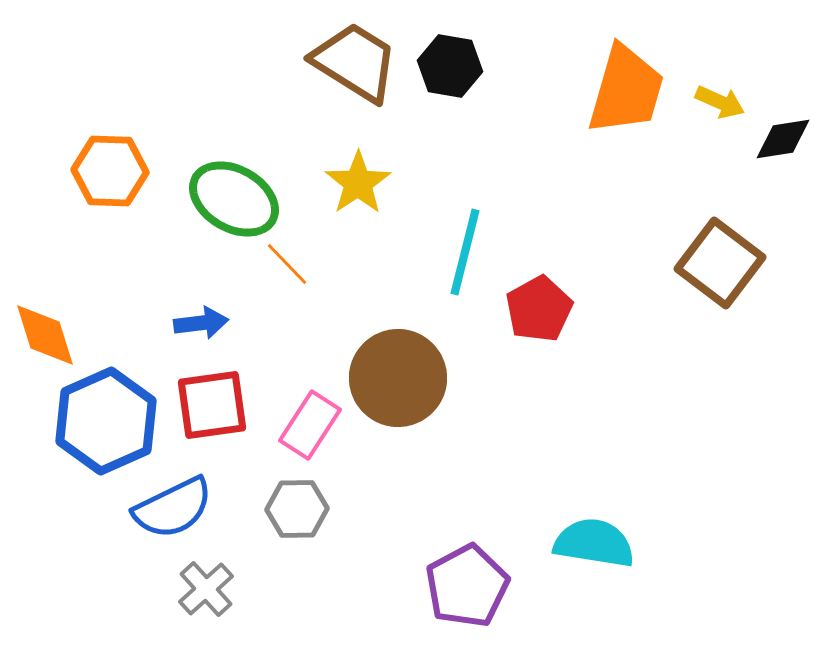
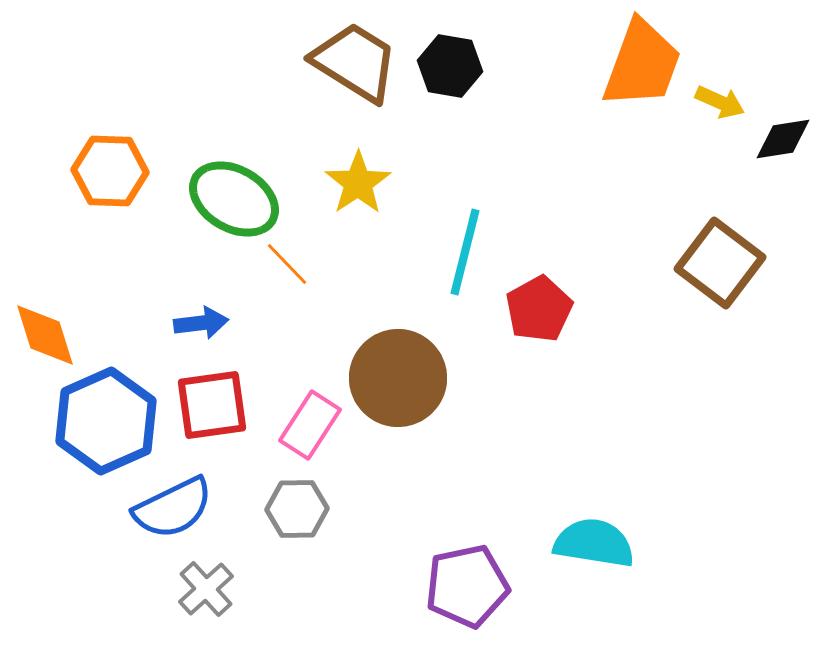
orange trapezoid: moved 16 px right, 26 px up; rotated 4 degrees clockwise
purple pentagon: rotated 16 degrees clockwise
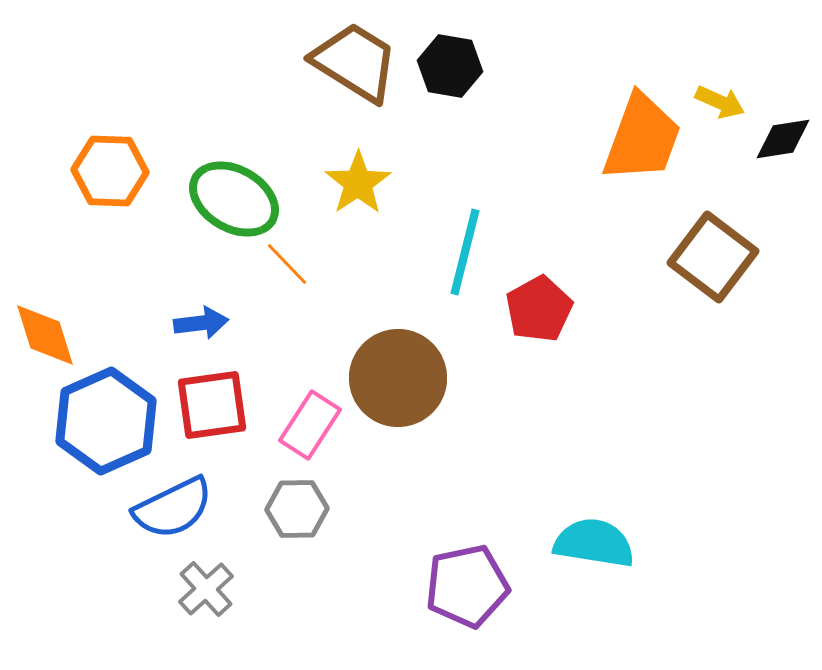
orange trapezoid: moved 74 px down
brown square: moved 7 px left, 6 px up
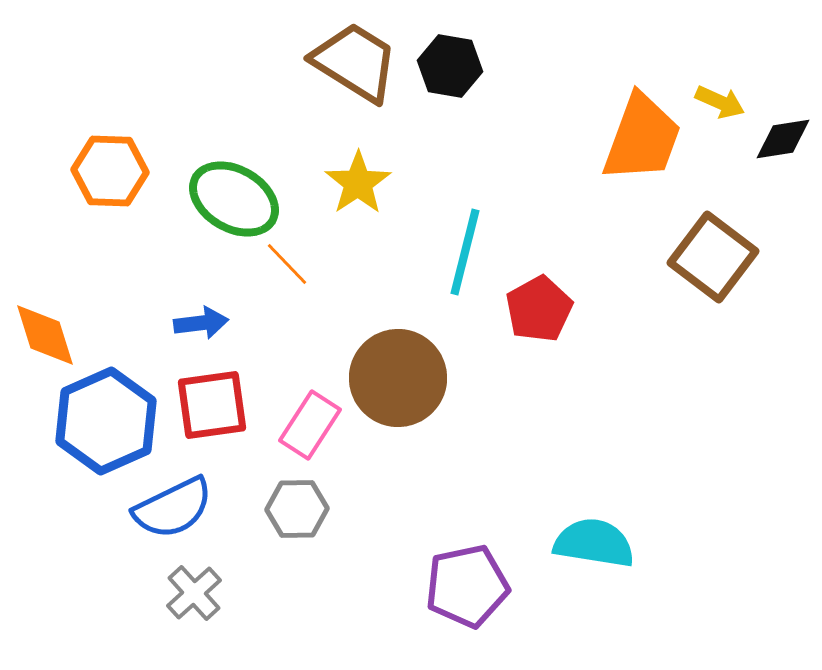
gray cross: moved 12 px left, 4 px down
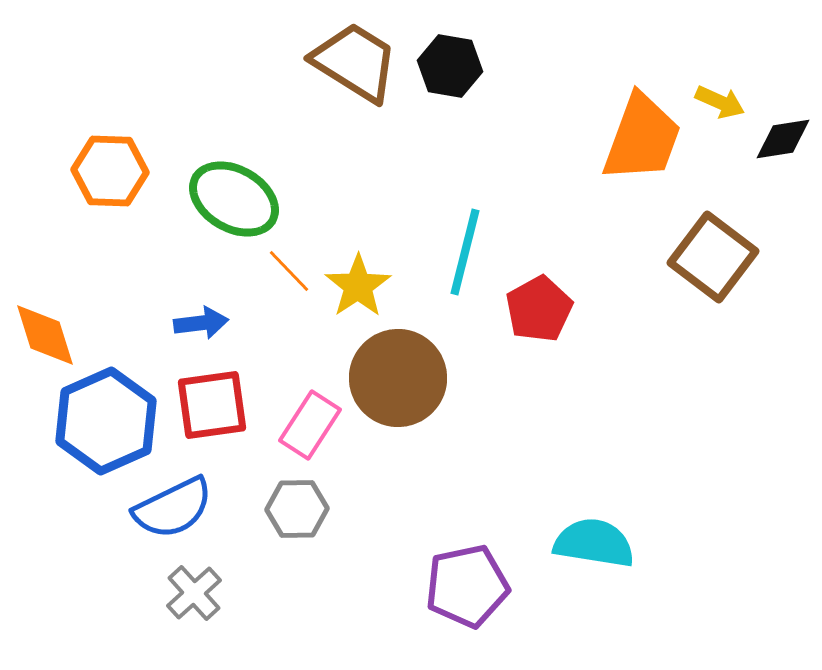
yellow star: moved 103 px down
orange line: moved 2 px right, 7 px down
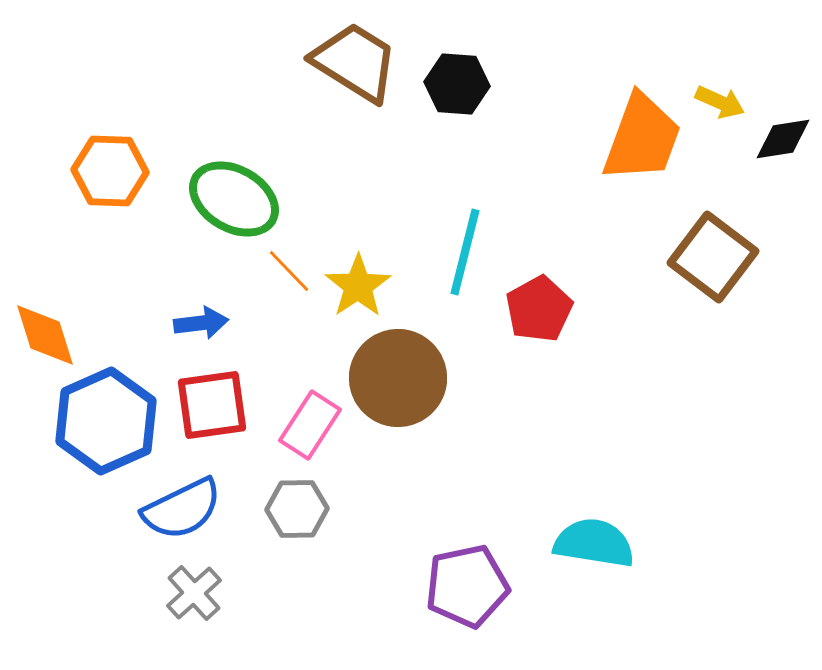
black hexagon: moved 7 px right, 18 px down; rotated 6 degrees counterclockwise
blue semicircle: moved 9 px right, 1 px down
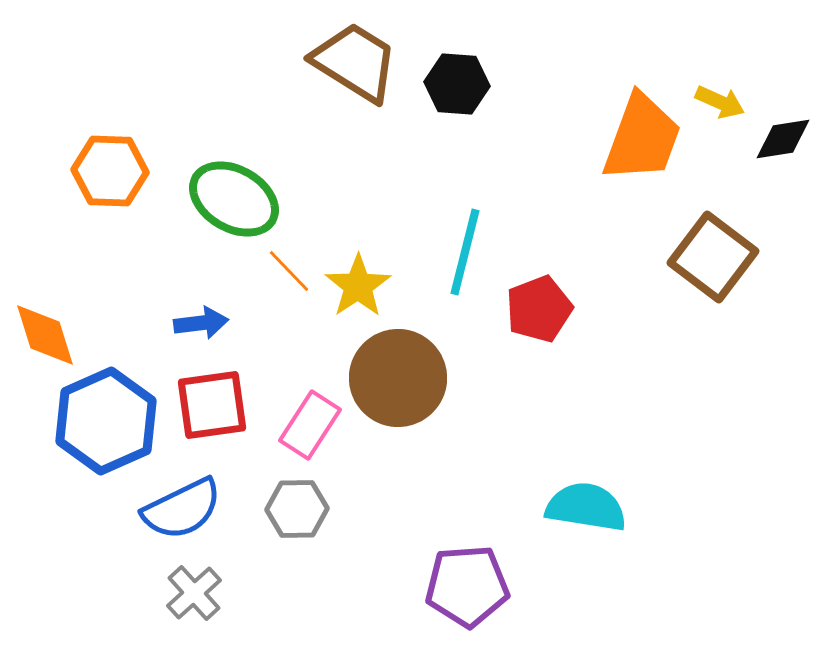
red pentagon: rotated 8 degrees clockwise
cyan semicircle: moved 8 px left, 36 px up
purple pentagon: rotated 8 degrees clockwise
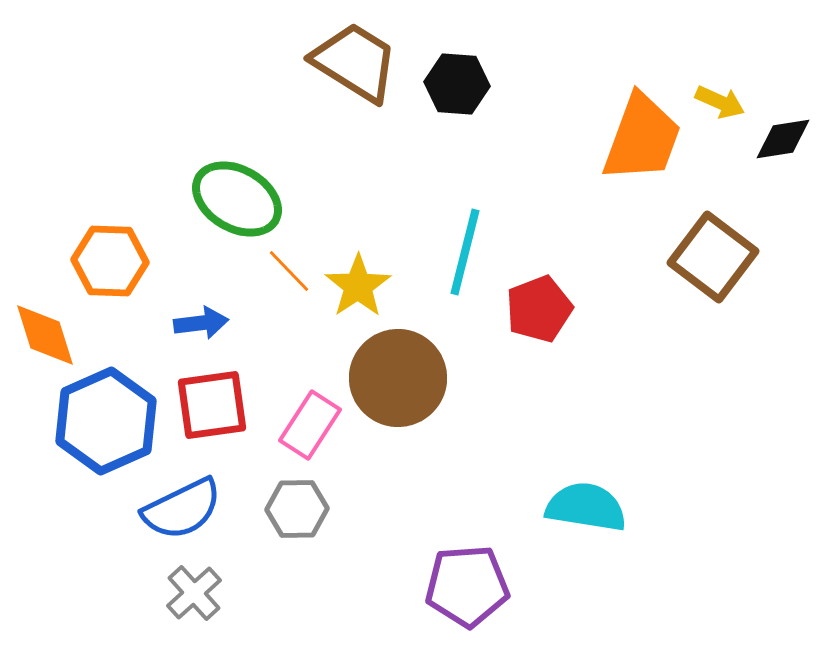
orange hexagon: moved 90 px down
green ellipse: moved 3 px right
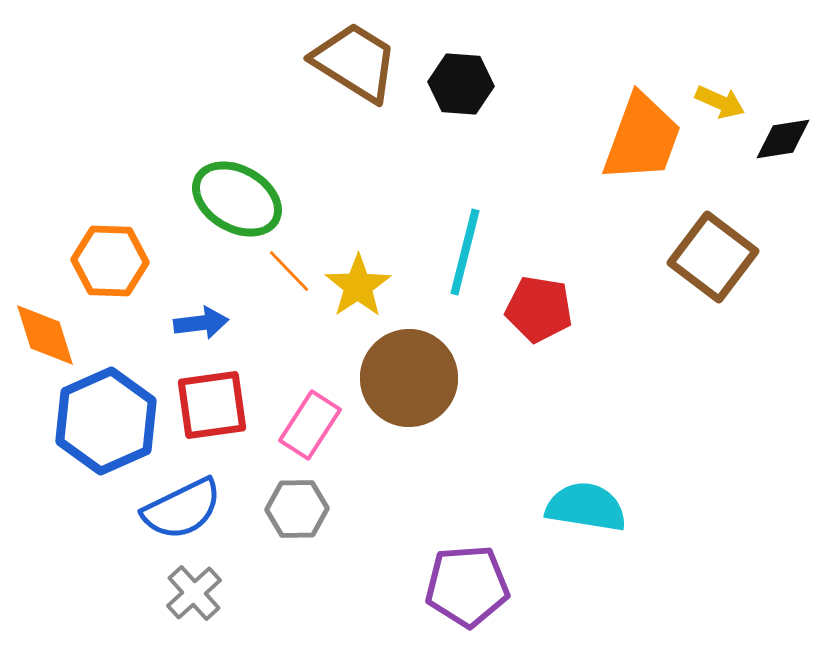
black hexagon: moved 4 px right
red pentagon: rotated 30 degrees clockwise
brown circle: moved 11 px right
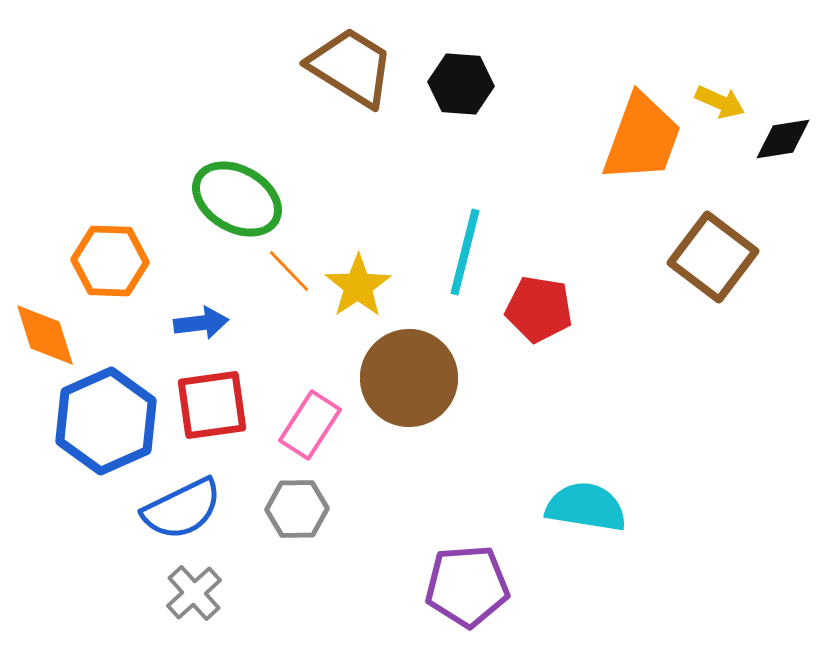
brown trapezoid: moved 4 px left, 5 px down
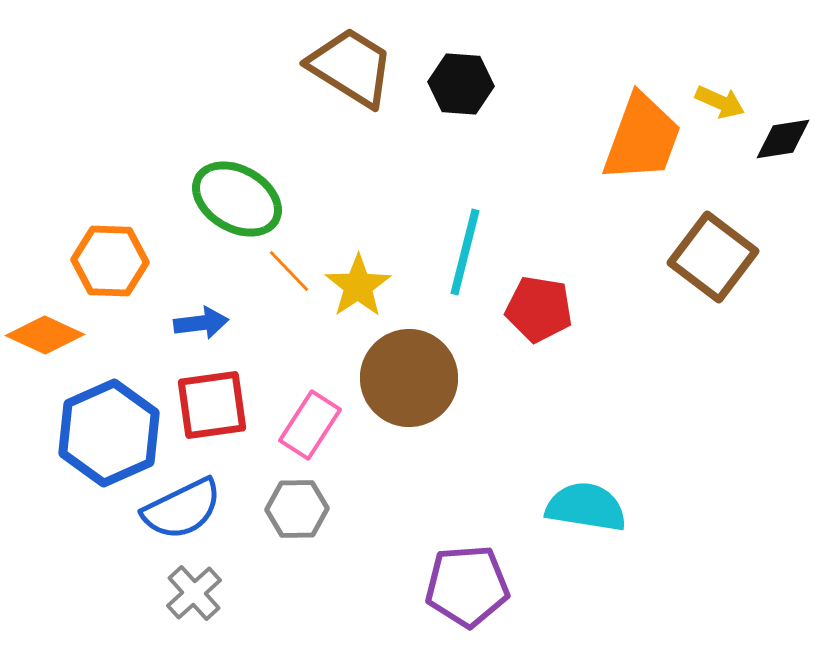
orange diamond: rotated 48 degrees counterclockwise
blue hexagon: moved 3 px right, 12 px down
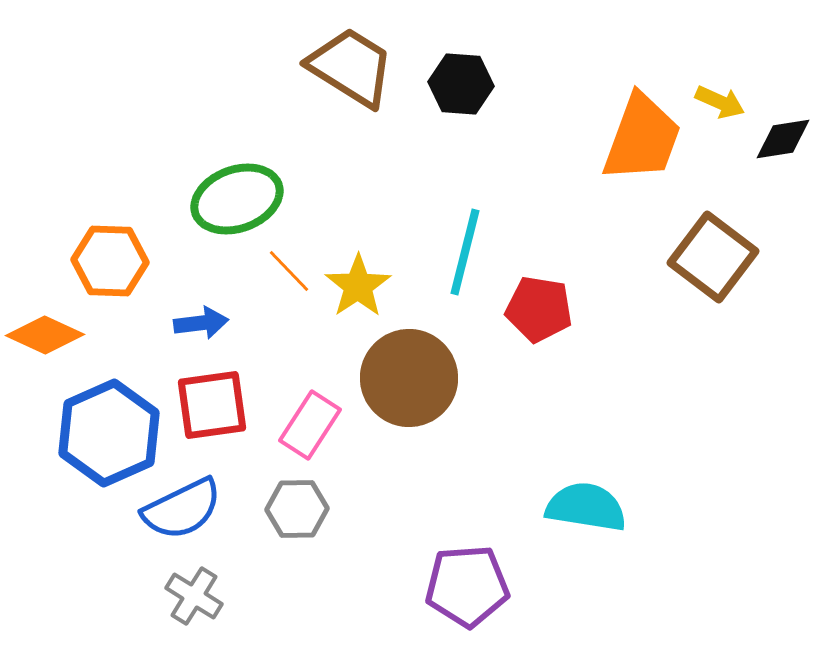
green ellipse: rotated 50 degrees counterclockwise
gray cross: moved 3 px down; rotated 16 degrees counterclockwise
